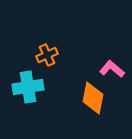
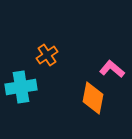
orange cross: rotated 10 degrees counterclockwise
cyan cross: moved 7 px left
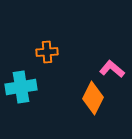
orange cross: moved 3 px up; rotated 30 degrees clockwise
orange diamond: rotated 16 degrees clockwise
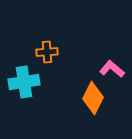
cyan cross: moved 3 px right, 5 px up
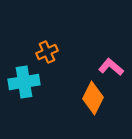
orange cross: rotated 20 degrees counterclockwise
pink L-shape: moved 1 px left, 2 px up
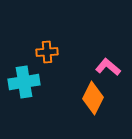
orange cross: rotated 20 degrees clockwise
pink L-shape: moved 3 px left
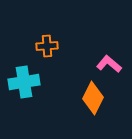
orange cross: moved 6 px up
pink L-shape: moved 1 px right, 3 px up
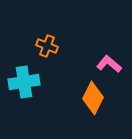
orange cross: rotated 25 degrees clockwise
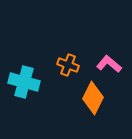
orange cross: moved 21 px right, 19 px down
cyan cross: rotated 24 degrees clockwise
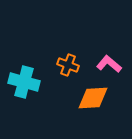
orange diamond: rotated 60 degrees clockwise
